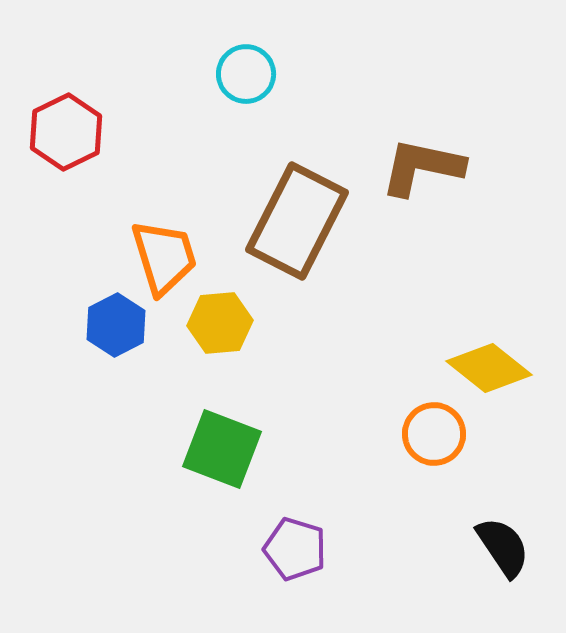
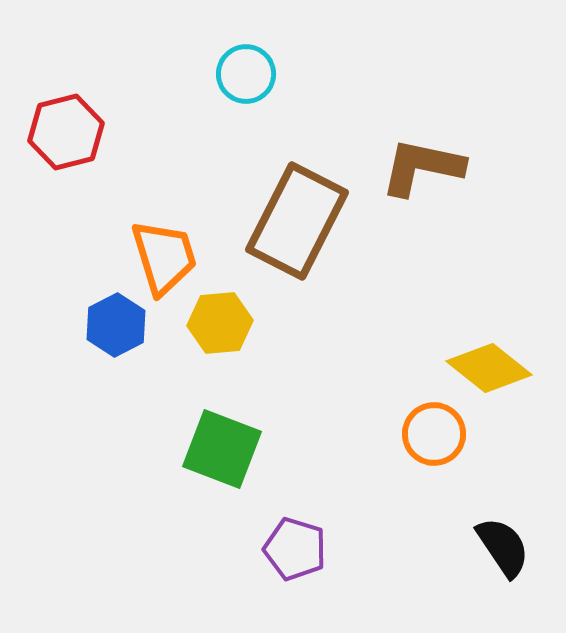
red hexagon: rotated 12 degrees clockwise
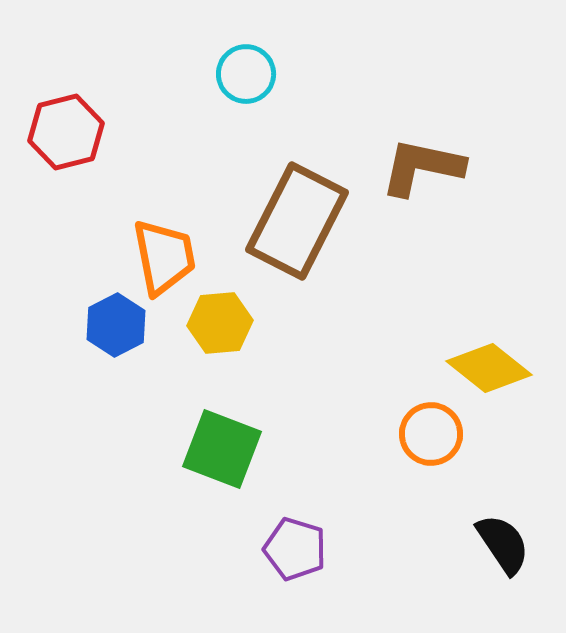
orange trapezoid: rotated 6 degrees clockwise
orange circle: moved 3 px left
black semicircle: moved 3 px up
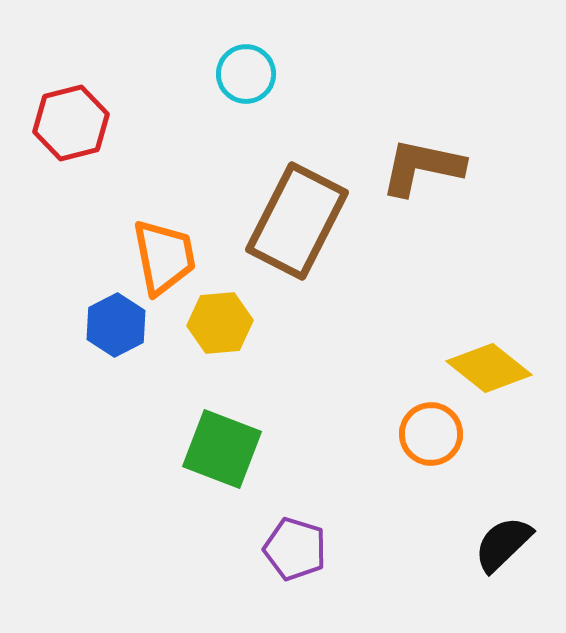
red hexagon: moved 5 px right, 9 px up
black semicircle: rotated 100 degrees counterclockwise
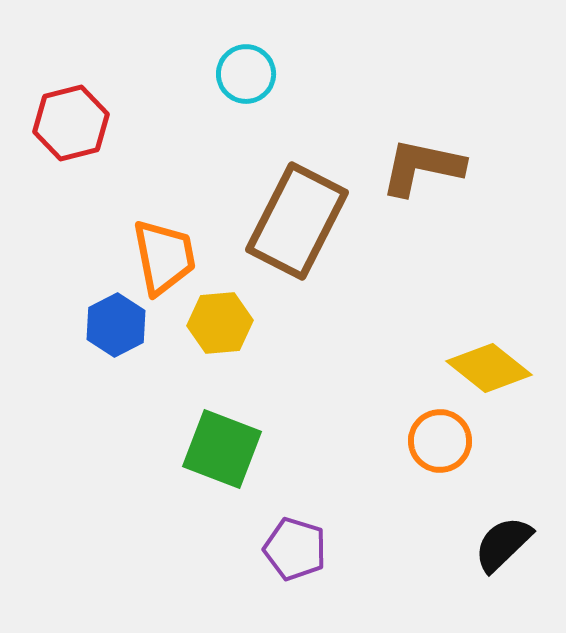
orange circle: moved 9 px right, 7 px down
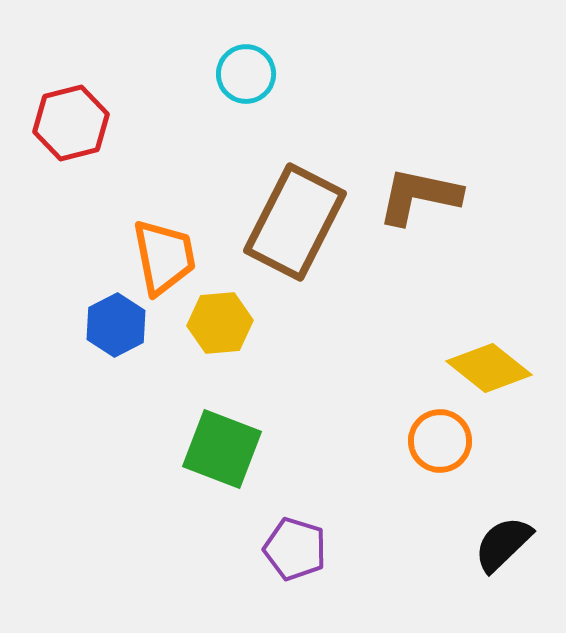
brown L-shape: moved 3 px left, 29 px down
brown rectangle: moved 2 px left, 1 px down
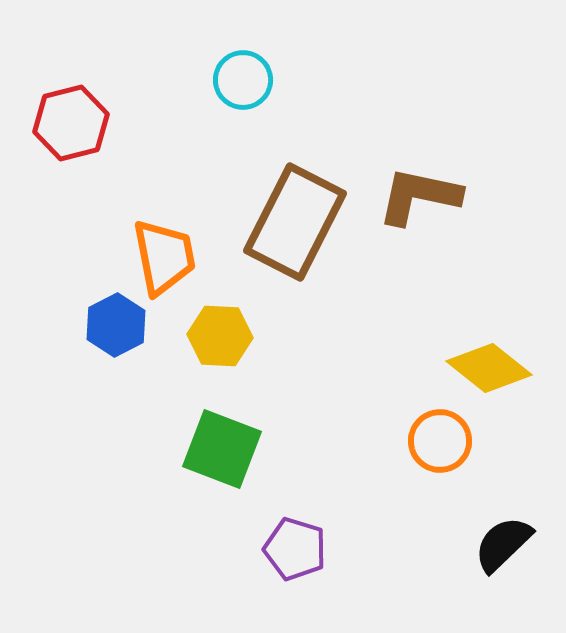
cyan circle: moved 3 px left, 6 px down
yellow hexagon: moved 13 px down; rotated 8 degrees clockwise
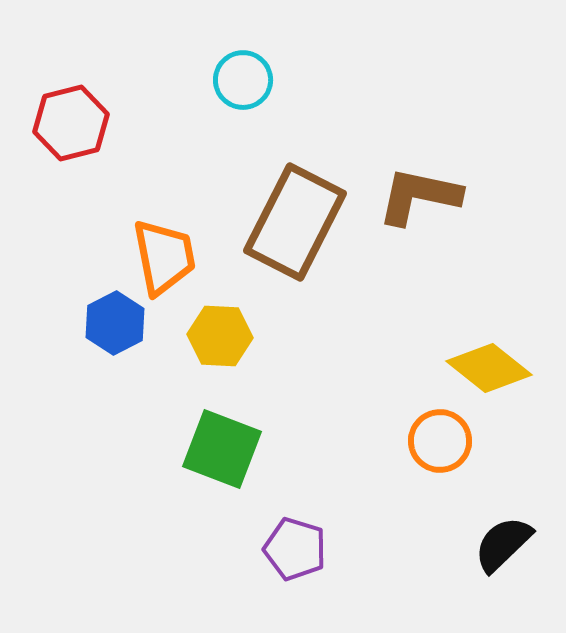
blue hexagon: moved 1 px left, 2 px up
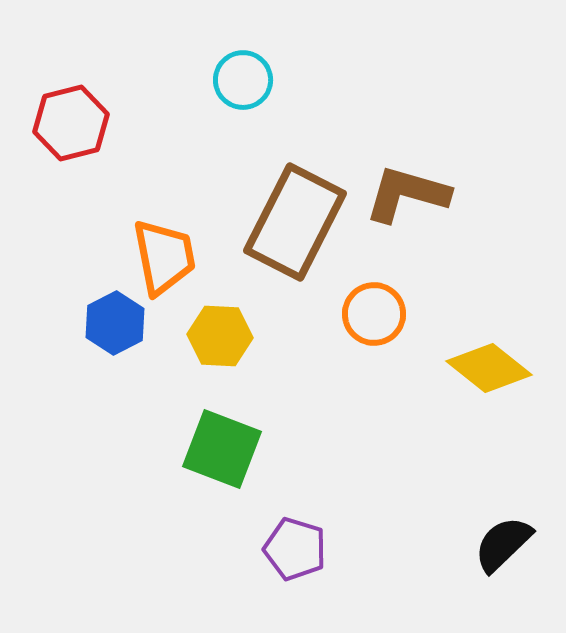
brown L-shape: moved 12 px left, 2 px up; rotated 4 degrees clockwise
orange circle: moved 66 px left, 127 px up
